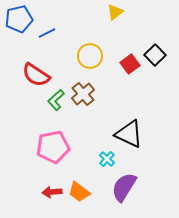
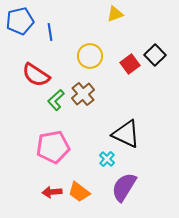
yellow triangle: moved 2 px down; rotated 18 degrees clockwise
blue pentagon: moved 1 px right, 2 px down
blue line: moved 3 px right, 1 px up; rotated 72 degrees counterclockwise
black triangle: moved 3 px left
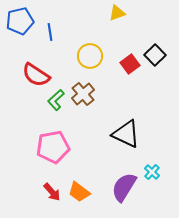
yellow triangle: moved 2 px right, 1 px up
cyan cross: moved 45 px right, 13 px down
red arrow: rotated 126 degrees counterclockwise
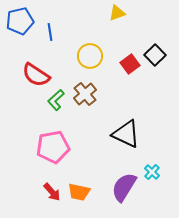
brown cross: moved 2 px right
orange trapezoid: rotated 25 degrees counterclockwise
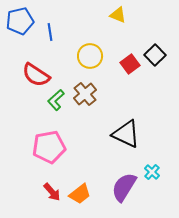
yellow triangle: moved 1 px right, 2 px down; rotated 42 degrees clockwise
pink pentagon: moved 4 px left
orange trapezoid: moved 1 px right, 2 px down; rotated 50 degrees counterclockwise
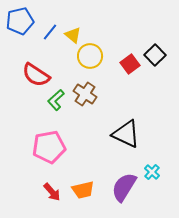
yellow triangle: moved 45 px left, 20 px down; rotated 18 degrees clockwise
blue line: rotated 48 degrees clockwise
brown cross: rotated 15 degrees counterclockwise
orange trapezoid: moved 3 px right, 4 px up; rotated 25 degrees clockwise
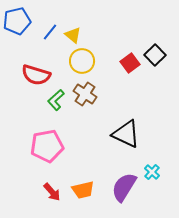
blue pentagon: moved 3 px left
yellow circle: moved 8 px left, 5 px down
red square: moved 1 px up
red semicircle: rotated 16 degrees counterclockwise
pink pentagon: moved 2 px left, 1 px up
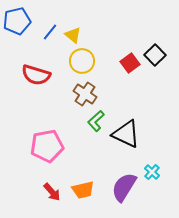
green L-shape: moved 40 px right, 21 px down
